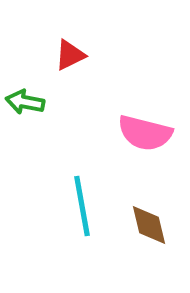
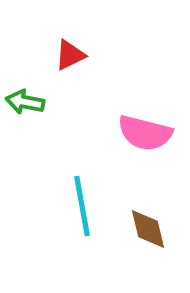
brown diamond: moved 1 px left, 4 px down
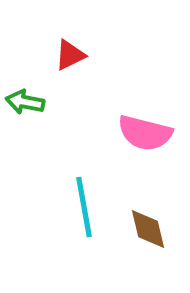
cyan line: moved 2 px right, 1 px down
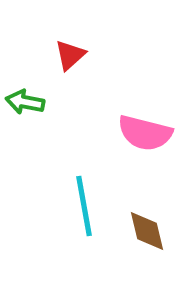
red triangle: rotated 16 degrees counterclockwise
cyan line: moved 1 px up
brown diamond: moved 1 px left, 2 px down
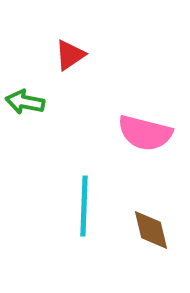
red triangle: rotated 8 degrees clockwise
cyan line: rotated 12 degrees clockwise
brown diamond: moved 4 px right, 1 px up
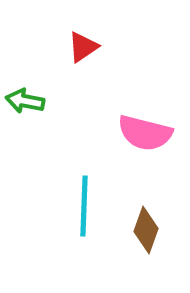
red triangle: moved 13 px right, 8 px up
green arrow: moved 1 px up
brown diamond: moved 5 px left; rotated 33 degrees clockwise
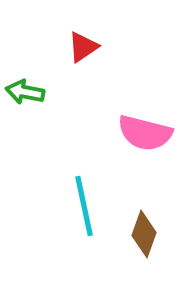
green arrow: moved 9 px up
cyan line: rotated 14 degrees counterclockwise
brown diamond: moved 2 px left, 4 px down
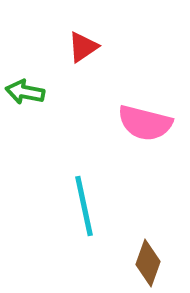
pink semicircle: moved 10 px up
brown diamond: moved 4 px right, 29 px down
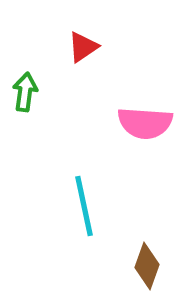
green arrow: rotated 87 degrees clockwise
pink semicircle: rotated 10 degrees counterclockwise
brown diamond: moved 1 px left, 3 px down
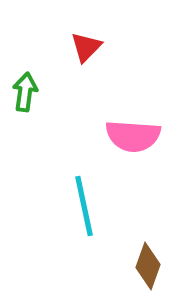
red triangle: moved 3 px right; rotated 12 degrees counterclockwise
pink semicircle: moved 12 px left, 13 px down
brown diamond: moved 1 px right
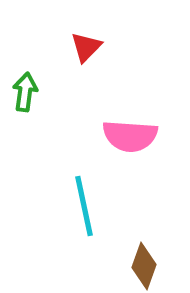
pink semicircle: moved 3 px left
brown diamond: moved 4 px left
